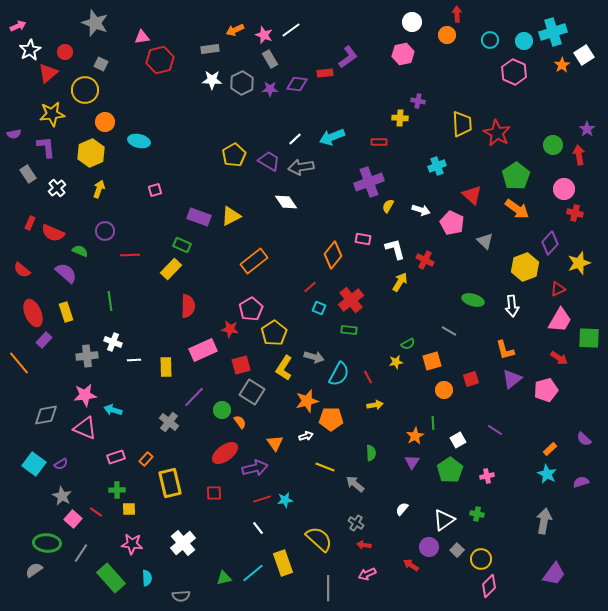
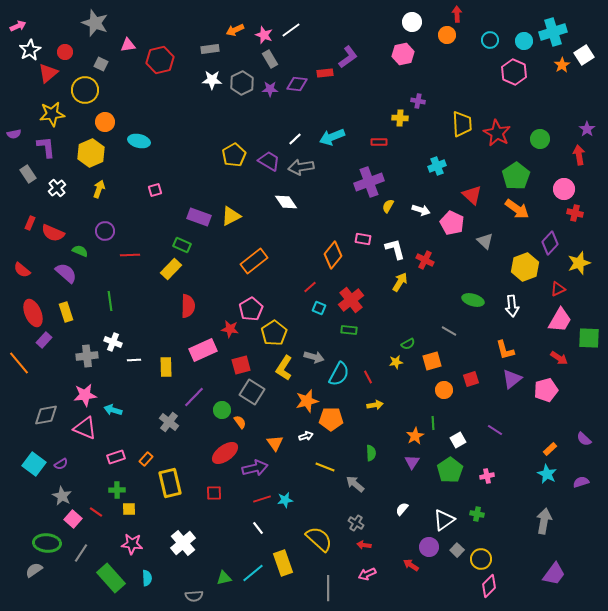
pink triangle at (142, 37): moved 14 px left, 8 px down
green circle at (553, 145): moved 13 px left, 6 px up
gray semicircle at (181, 596): moved 13 px right
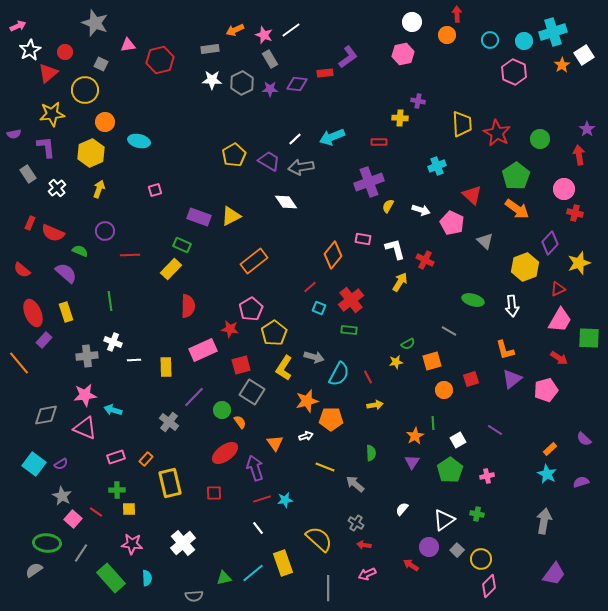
purple arrow at (255, 468): rotated 95 degrees counterclockwise
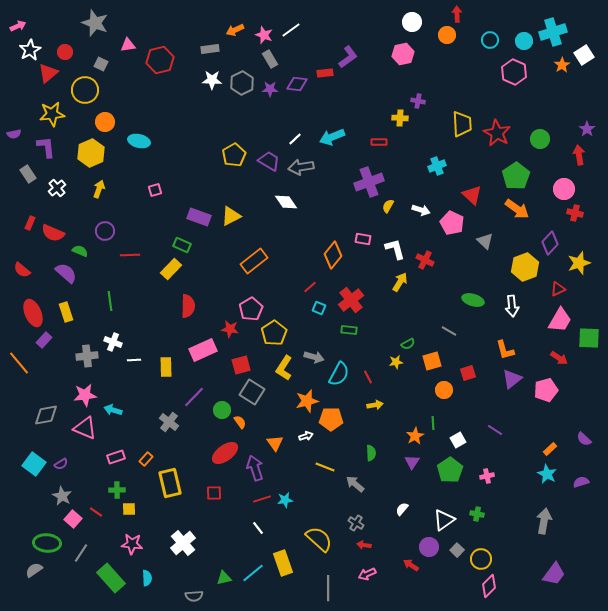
red square at (471, 379): moved 3 px left, 6 px up
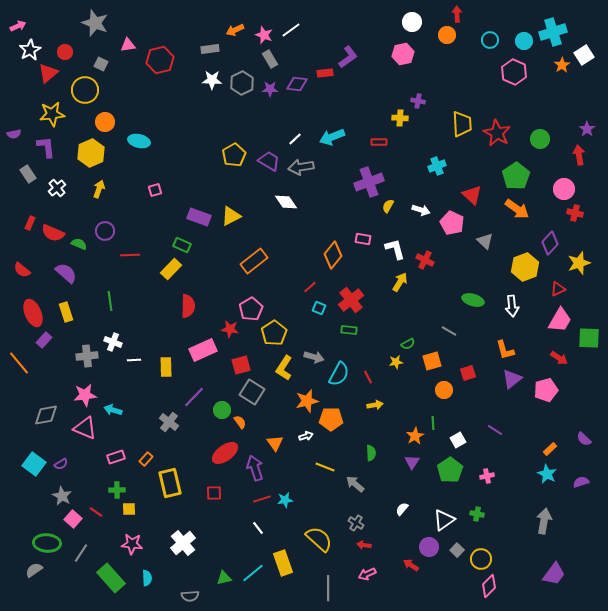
green semicircle at (80, 251): moved 1 px left, 7 px up
gray semicircle at (194, 596): moved 4 px left
